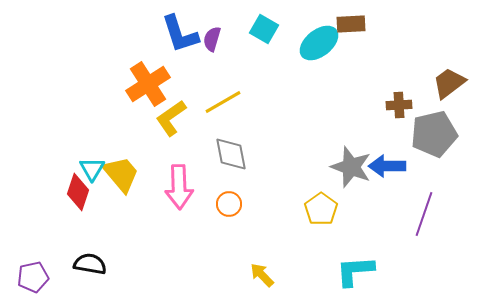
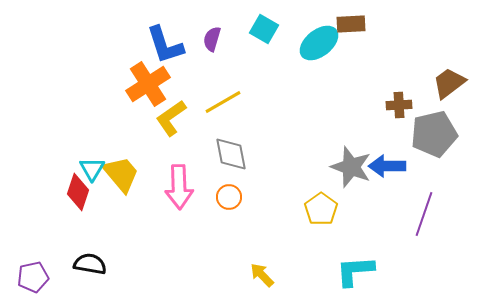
blue L-shape: moved 15 px left, 11 px down
orange circle: moved 7 px up
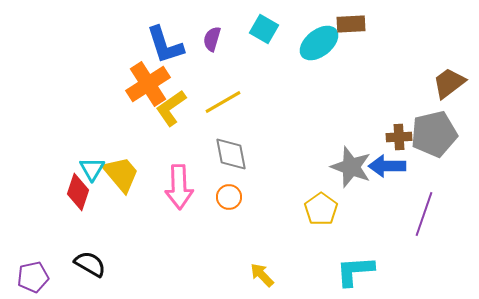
brown cross: moved 32 px down
yellow L-shape: moved 10 px up
black semicircle: rotated 20 degrees clockwise
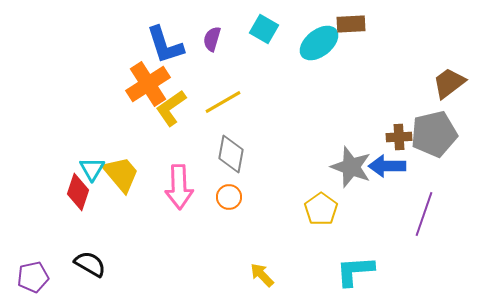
gray diamond: rotated 21 degrees clockwise
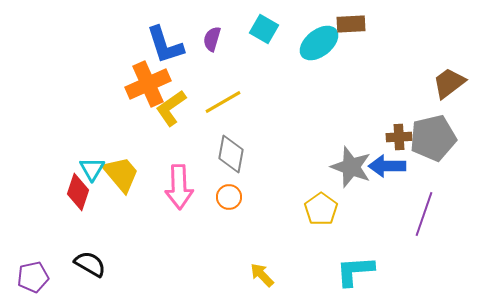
orange cross: rotated 9 degrees clockwise
gray pentagon: moved 1 px left, 4 px down
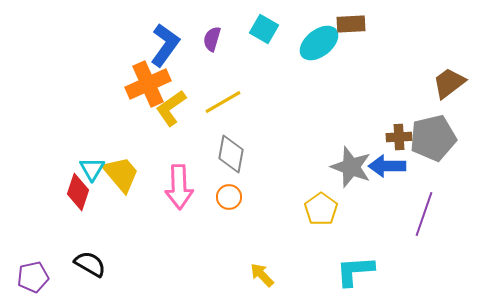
blue L-shape: rotated 126 degrees counterclockwise
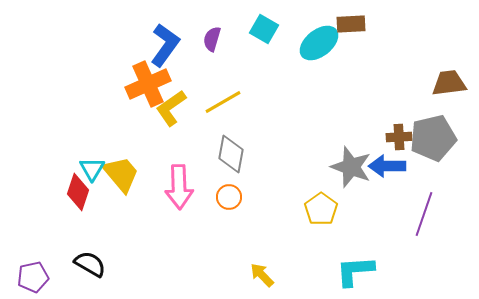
brown trapezoid: rotated 30 degrees clockwise
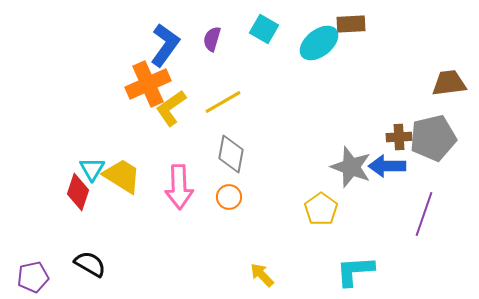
yellow trapezoid: moved 1 px right, 2 px down; rotated 18 degrees counterclockwise
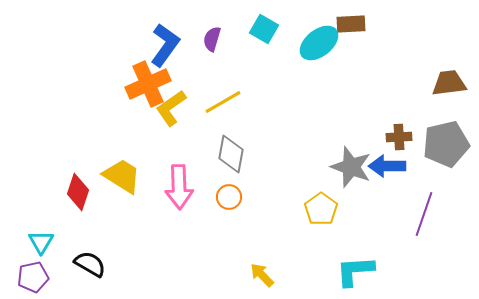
gray pentagon: moved 13 px right, 6 px down
cyan triangle: moved 51 px left, 73 px down
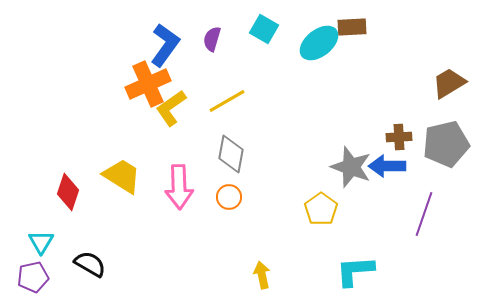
brown rectangle: moved 1 px right, 3 px down
brown trapezoid: rotated 24 degrees counterclockwise
yellow line: moved 4 px right, 1 px up
red diamond: moved 10 px left
yellow arrow: rotated 32 degrees clockwise
